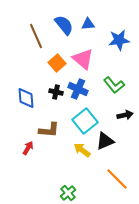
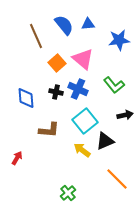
red arrow: moved 11 px left, 10 px down
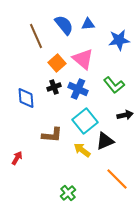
black cross: moved 2 px left, 5 px up; rotated 32 degrees counterclockwise
brown L-shape: moved 3 px right, 5 px down
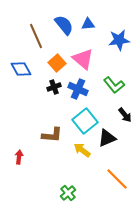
blue diamond: moved 5 px left, 29 px up; rotated 25 degrees counterclockwise
black arrow: rotated 63 degrees clockwise
black triangle: moved 2 px right, 3 px up
red arrow: moved 2 px right, 1 px up; rotated 24 degrees counterclockwise
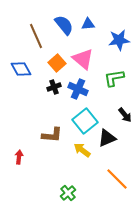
green L-shape: moved 7 px up; rotated 120 degrees clockwise
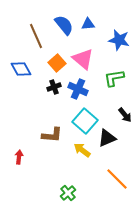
blue star: rotated 20 degrees clockwise
cyan square: rotated 10 degrees counterclockwise
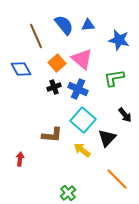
blue triangle: moved 1 px down
pink triangle: moved 1 px left
cyan square: moved 2 px left, 1 px up
black triangle: rotated 24 degrees counterclockwise
red arrow: moved 1 px right, 2 px down
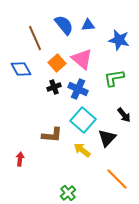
brown line: moved 1 px left, 2 px down
black arrow: moved 1 px left
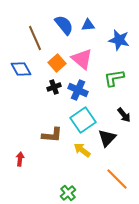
blue cross: moved 1 px down
cyan square: rotated 15 degrees clockwise
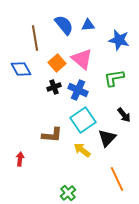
brown line: rotated 15 degrees clockwise
orange line: rotated 20 degrees clockwise
